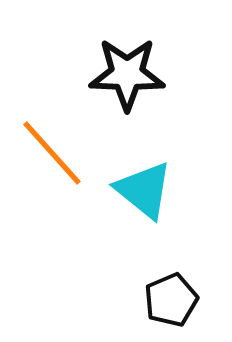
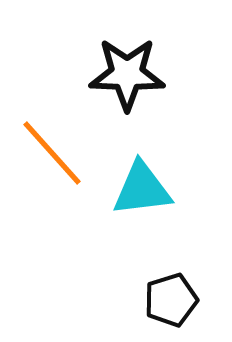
cyan triangle: moved 2 px left, 1 px up; rotated 46 degrees counterclockwise
black pentagon: rotated 6 degrees clockwise
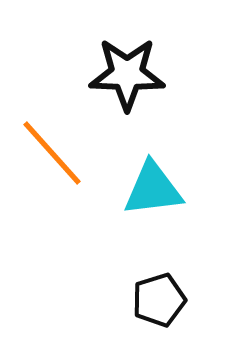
cyan triangle: moved 11 px right
black pentagon: moved 12 px left
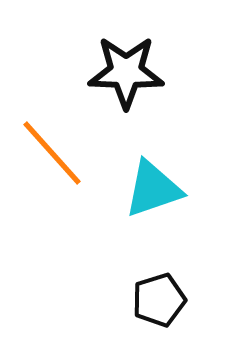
black star: moved 1 px left, 2 px up
cyan triangle: rotated 12 degrees counterclockwise
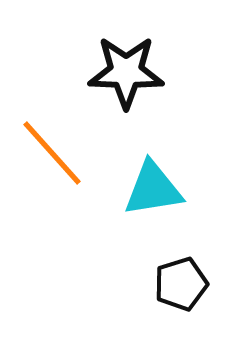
cyan triangle: rotated 10 degrees clockwise
black pentagon: moved 22 px right, 16 px up
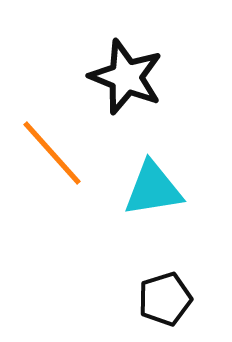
black star: moved 5 px down; rotated 20 degrees clockwise
black pentagon: moved 16 px left, 15 px down
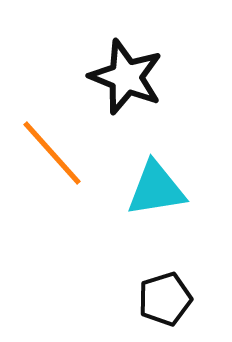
cyan triangle: moved 3 px right
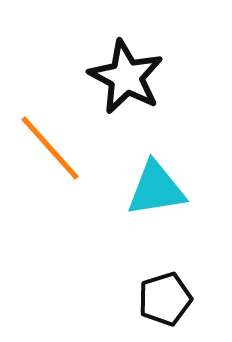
black star: rotated 6 degrees clockwise
orange line: moved 2 px left, 5 px up
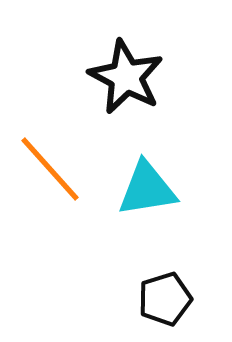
orange line: moved 21 px down
cyan triangle: moved 9 px left
